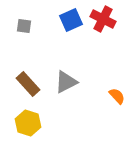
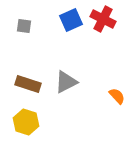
brown rectangle: rotated 30 degrees counterclockwise
yellow hexagon: moved 2 px left, 1 px up
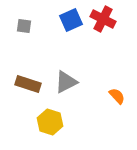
yellow hexagon: moved 24 px right
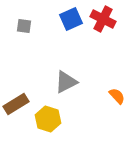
blue square: moved 1 px up
brown rectangle: moved 12 px left, 20 px down; rotated 50 degrees counterclockwise
yellow hexagon: moved 2 px left, 3 px up
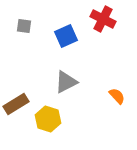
blue square: moved 5 px left, 17 px down
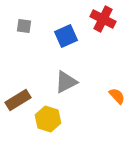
brown rectangle: moved 2 px right, 4 px up
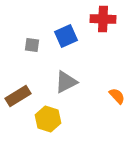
red cross: rotated 25 degrees counterclockwise
gray square: moved 8 px right, 19 px down
brown rectangle: moved 4 px up
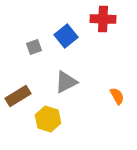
blue square: rotated 15 degrees counterclockwise
gray square: moved 2 px right, 2 px down; rotated 28 degrees counterclockwise
orange semicircle: rotated 12 degrees clockwise
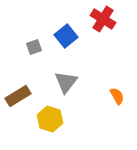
red cross: rotated 30 degrees clockwise
gray triangle: rotated 25 degrees counterclockwise
yellow hexagon: moved 2 px right
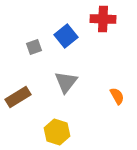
red cross: rotated 30 degrees counterclockwise
brown rectangle: moved 1 px down
yellow hexagon: moved 7 px right, 13 px down
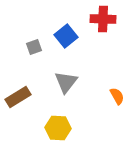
yellow hexagon: moved 1 px right, 4 px up; rotated 15 degrees counterclockwise
